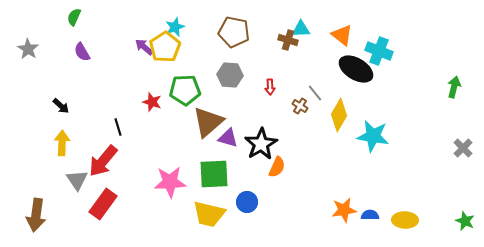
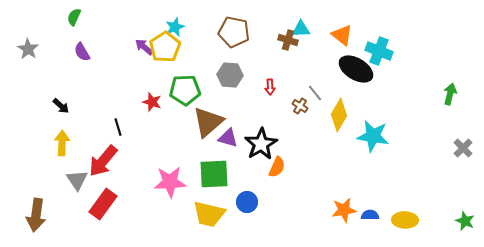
green arrow at (454, 87): moved 4 px left, 7 px down
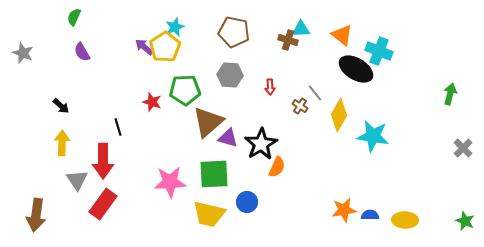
gray star at (28, 49): moved 5 px left, 4 px down; rotated 10 degrees counterclockwise
red arrow at (103, 161): rotated 40 degrees counterclockwise
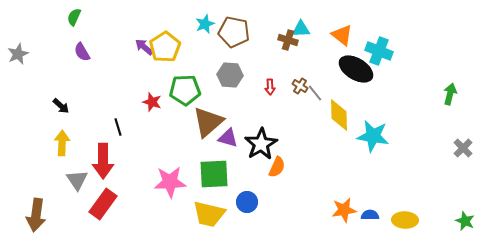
cyan star at (175, 27): moved 30 px right, 3 px up
gray star at (23, 53): moved 5 px left, 1 px down; rotated 25 degrees clockwise
brown cross at (300, 106): moved 20 px up
yellow diamond at (339, 115): rotated 32 degrees counterclockwise
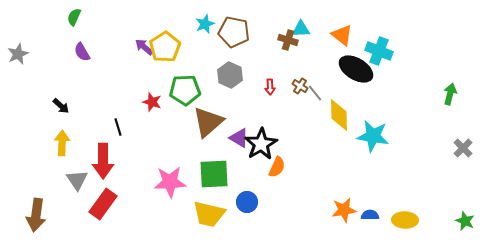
gray hexagon at (230, 75): rotated 20 degrees clockwise
purple triangle at (228, 138): moved 11 px right; rotated 15 degrees clockwise
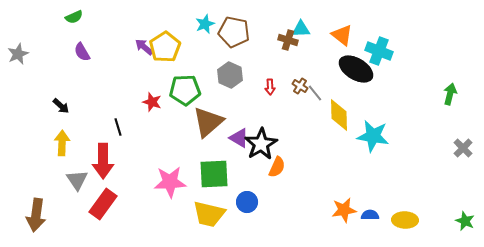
green semicircle at (74, 17): rotated 138 degrees counterclockwise
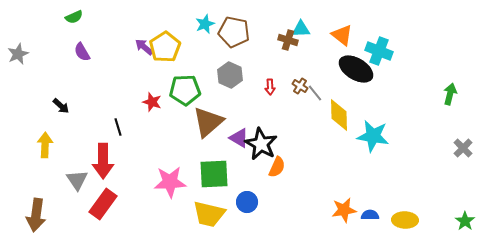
yellow arrow at (62, 143): moved 17 px left, 2 px down
black star at (261, 144): rotated 12 degrees counterclockwise
green star at (465, 221): rotated 12 degrees clockwise
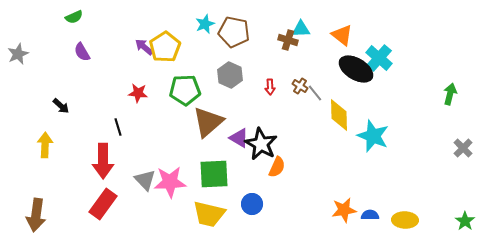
cyan cross at (379, 51): moved 7 px down; rotated 20 degrees clockwise
red star at (152, 102): moved 14 px left, 9 px up; rotated 12 degrees counterclockwise
cyan star at (373, 136): rotated 12 degrees clockwise
gray triangle at (77, 180): moved 68 px right; rotated 10 degrees counterclockwise
blue circle at (247, 202): moved 5 px right, 2 px down
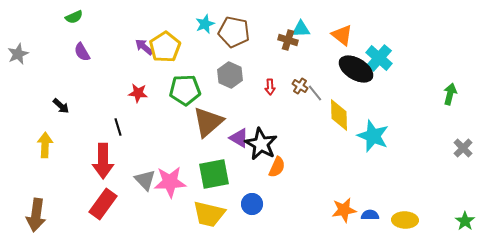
green square at (214, 174): rotated 8 degrees counterclockwise
